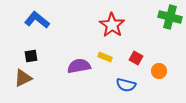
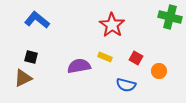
black square: moved 1 px down; rotated 24 degrees clockwise
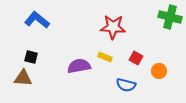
red star: moved 1 px right, 2 px down; rotated 30 degrees counterclockwise
brown triangle: rotated 30 degrees clockwise
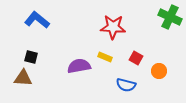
green cross: rotated 10 degrees clockwise
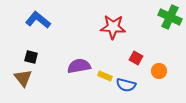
blue L-shape: moved 1 px right
yellow rectangle: moved 19 px down
brown triangle: rotated 48 degrees clockwise
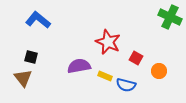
red star: moved 5 px left, 15 px down; rotated 20 degrees clockwise
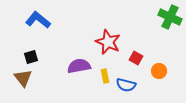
black square: rotated 32 degrees counterclockwise
yellow rectangle: rotated 56 degrees clockwise
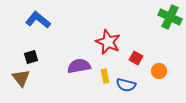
brown triangle: moved 2 px left
